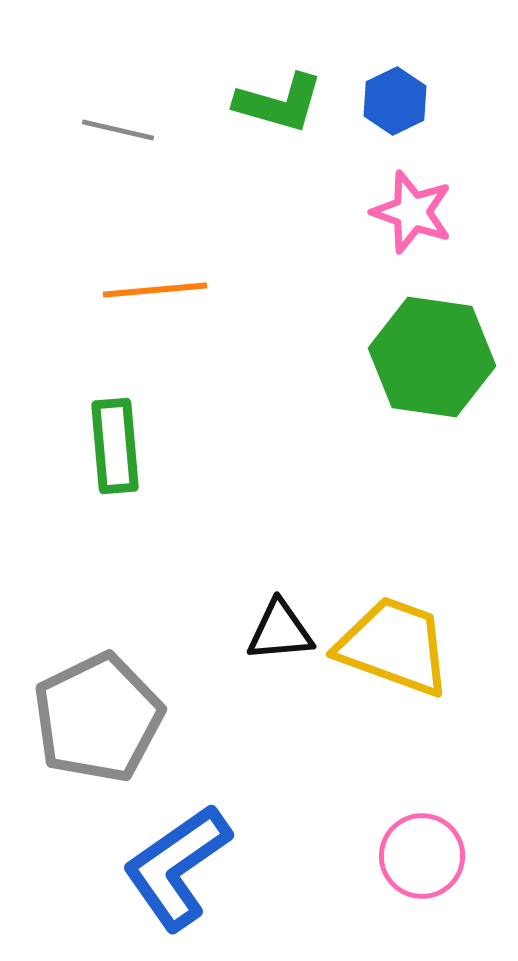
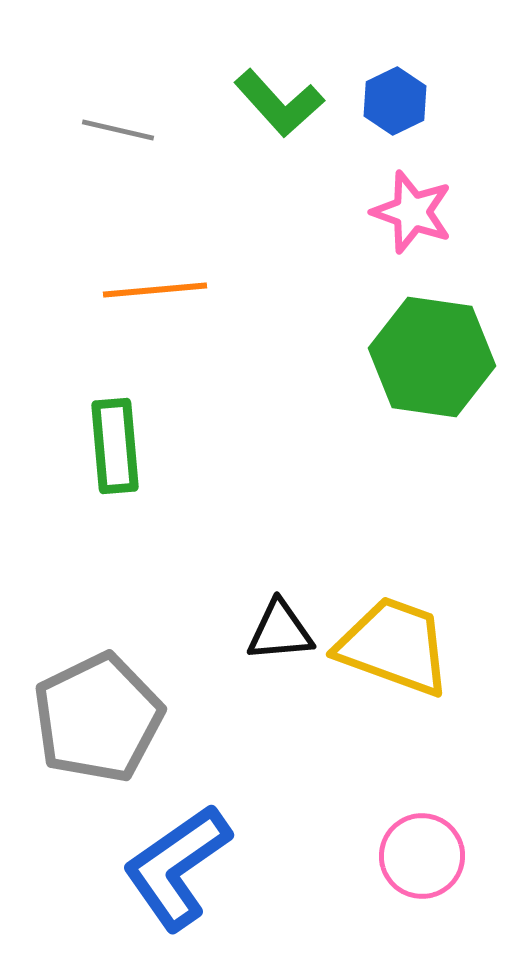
green L-shape: rotated 32 degrees clockwise
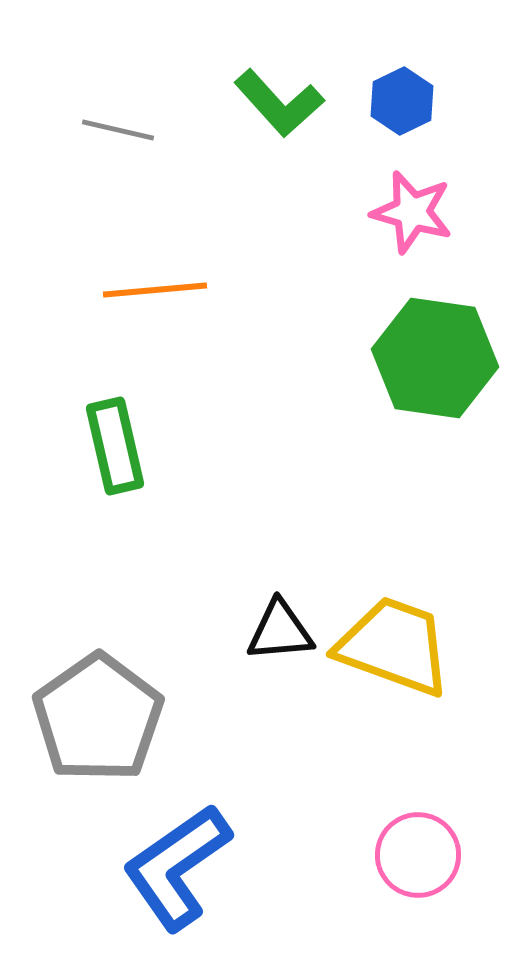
blue hexagon: moved 7 px right
pink star: rotated 4 degrees counterclockwise
green hexagon: moved 3 px right, 1 px down
green rectangle: rotated 8 degrees counterclockwise
gray pentagon: rotated 9 degrees counterclockwise
pink circle: moved 4 px left, 1 px up
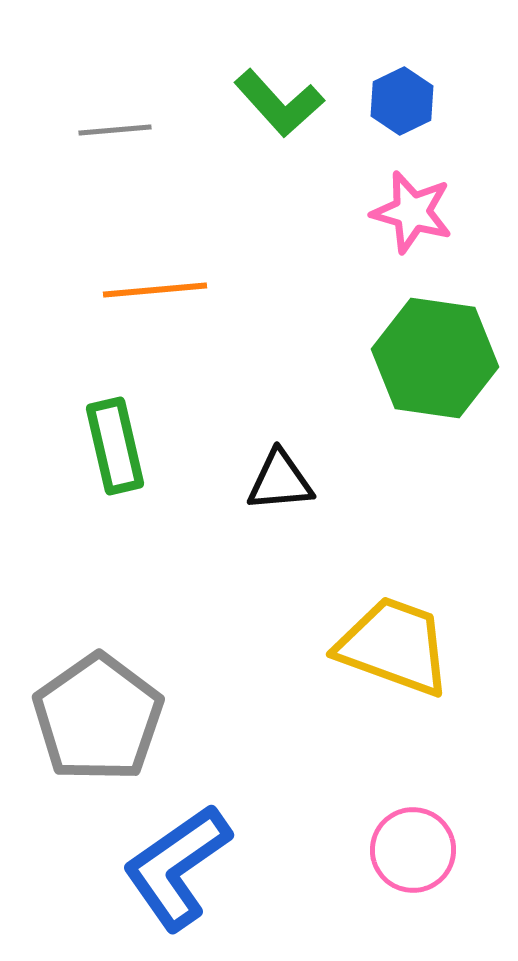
gray line: moved 3 px left; rotated 18 degrees counterclockwise
black triangle: moved 150 px up
pink circle: moved 5 px left, 5 px up
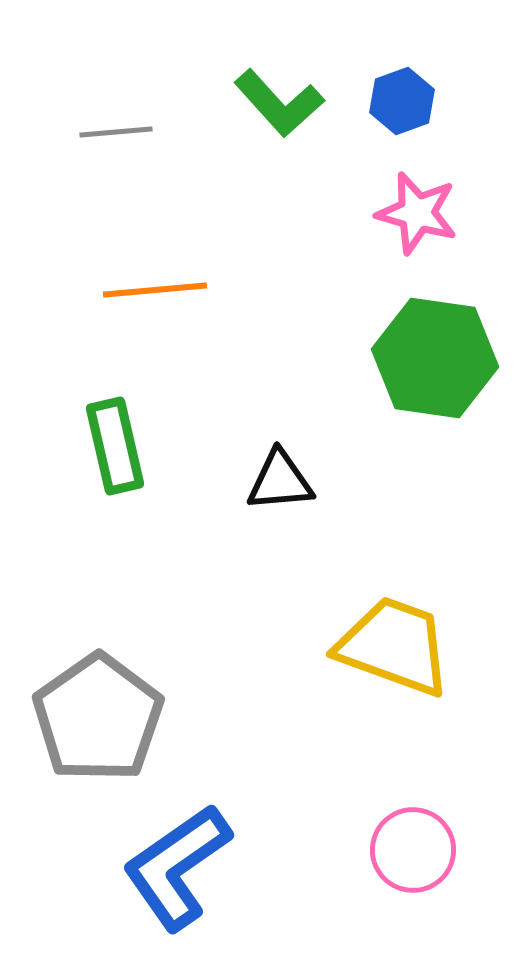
blue hexagon: rotated 6 degrees clockwise
gray line: moved 1 px right, 2 px down
pink star: moved 5 px right, 1 px down
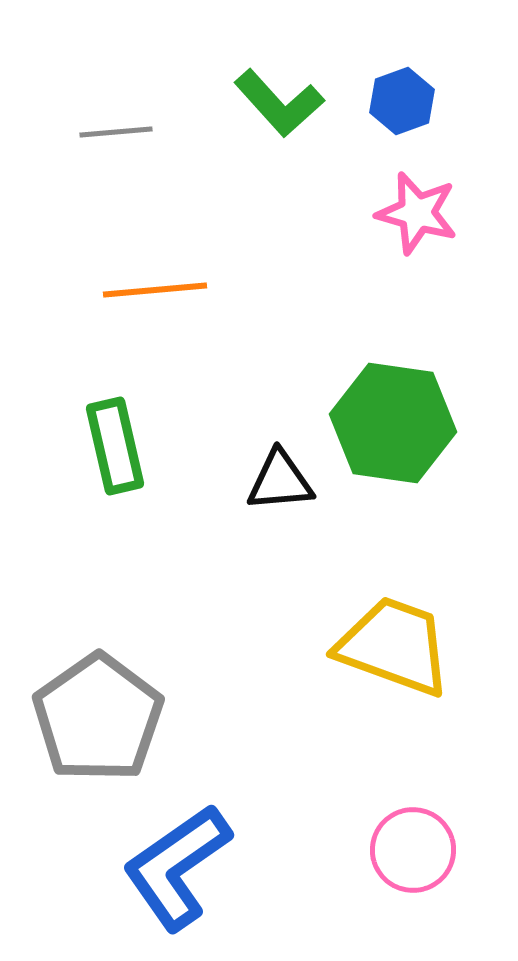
green hexagon: moved 42 px left, 65 px down
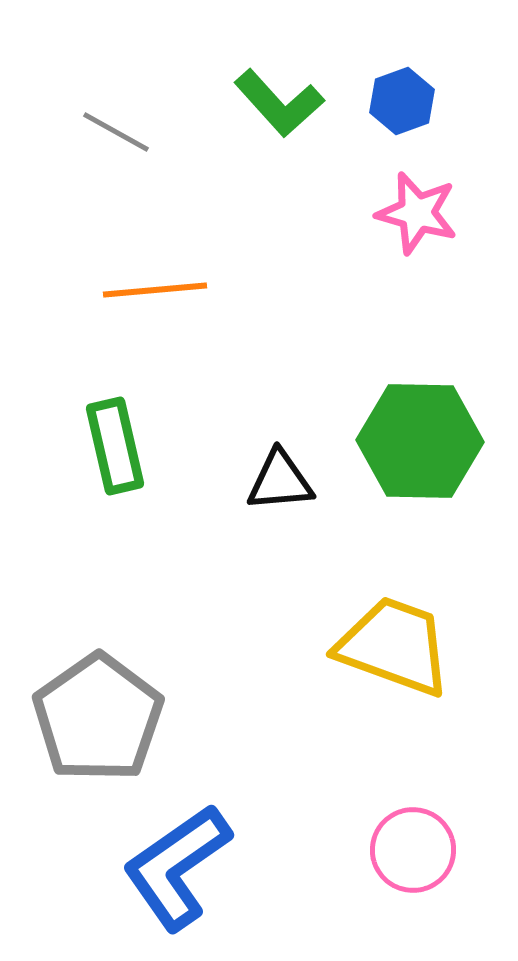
gray line: rotated 34 degrees clockwise
green hexagon: moved 27 px right, 18 px down; rotated 7 degrees counterclockwise
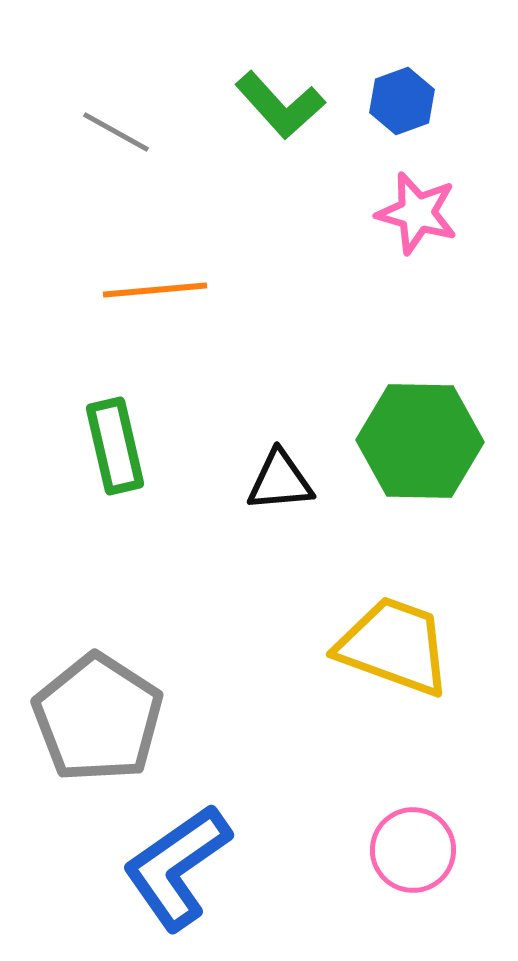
green L-shape: moved 1 px right, 2 px down
gray pentagon: rotated 4 degrees counterclockwise
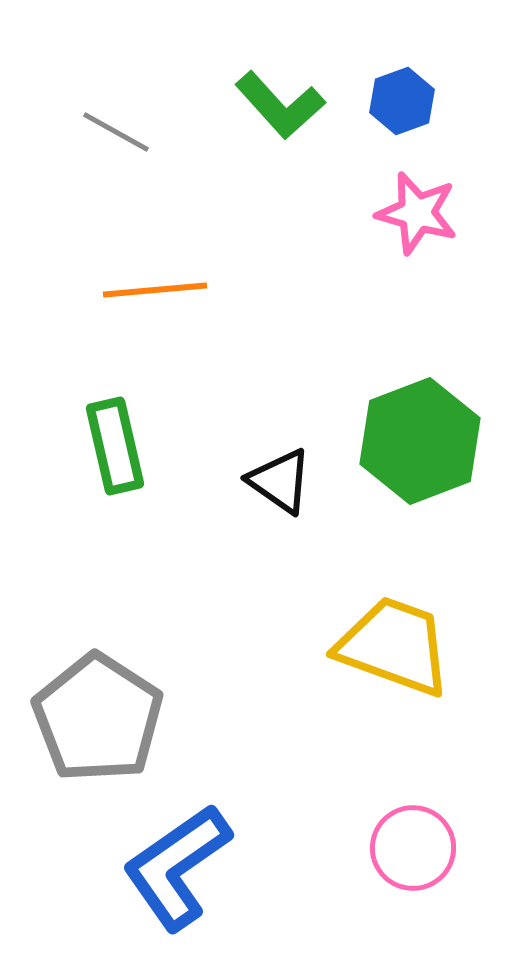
green hexagon: rotated 22 degrees counterclockwise
black triangle: rotated 40 degrees clockwise
pink circle: moved 2 px up
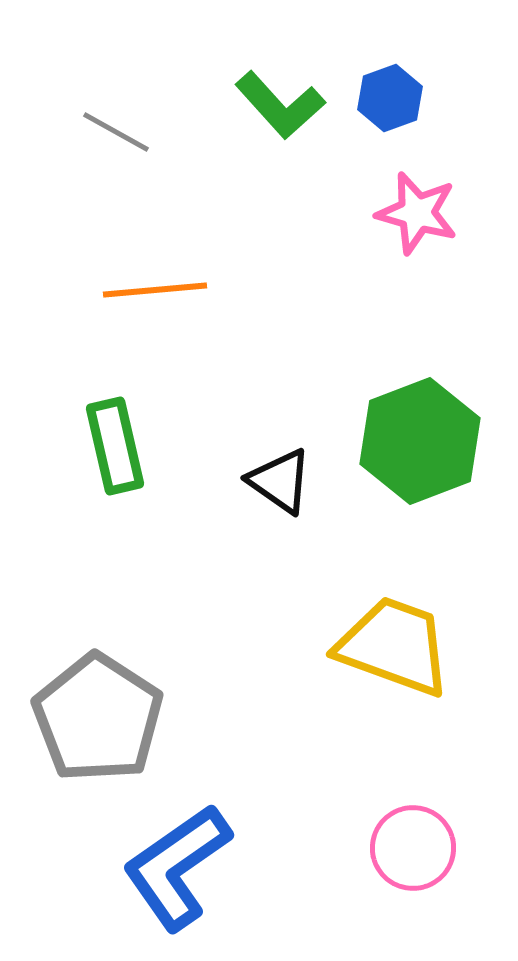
blue hexagon: moved 12 px left, 3 px up
